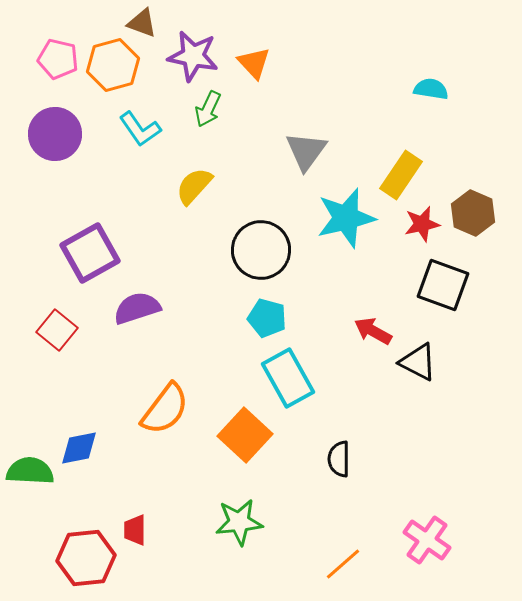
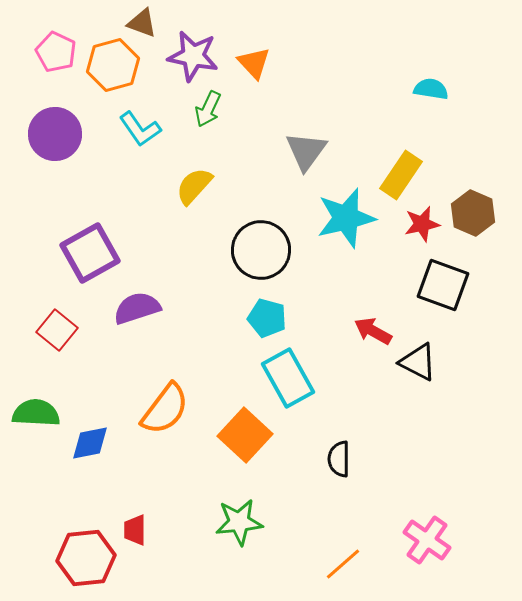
pink pentagon: moved 2 px left, 7 px up; rotated 12 degrees clockwise
blue diamond: moved 11 px right, 5 px up
green semicircle: moved 6 px right, 58 px up
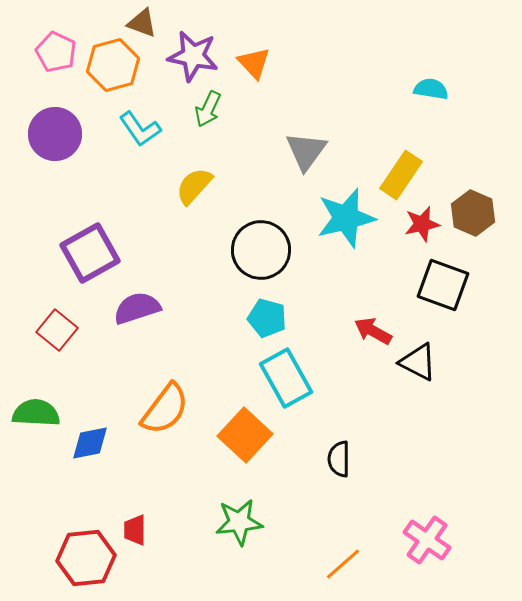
cyan rectangle: moved 2 px left
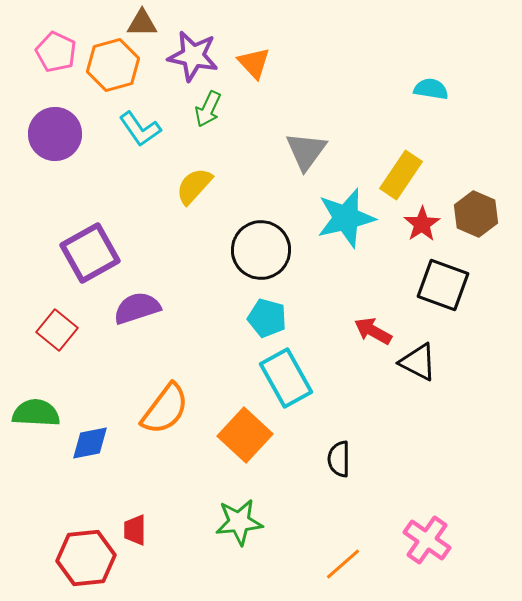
brown triangle: rotated 20 degrees counterclockwise
brown hexagon: moved 3 px right, 1 px down
red star: rotated 21 degrees counterclockwise
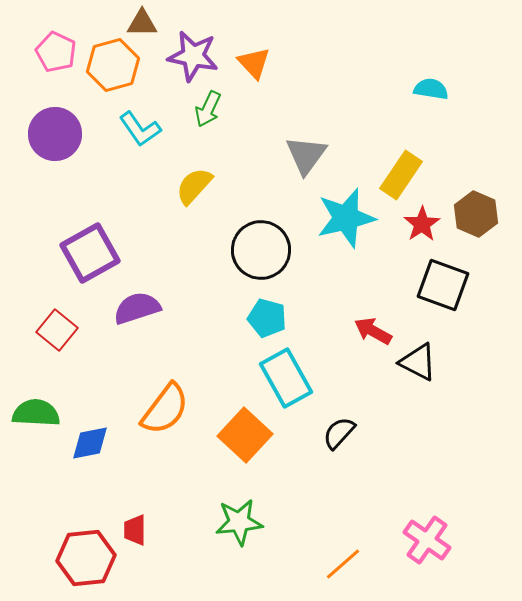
gray triangle: moved 4 px down
black semicircle: moved 26 px up; rotated 42 degrees clockwise
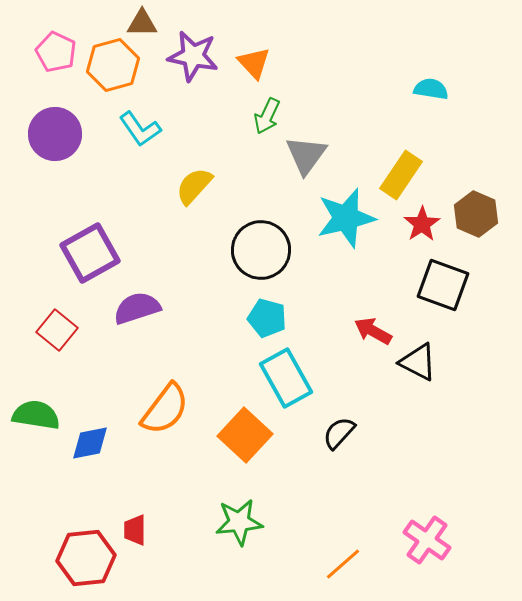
green arrow: moved 59 px right, 7 px down
green semicircle: moved 2 px down; rotated 6 degrees clockwise
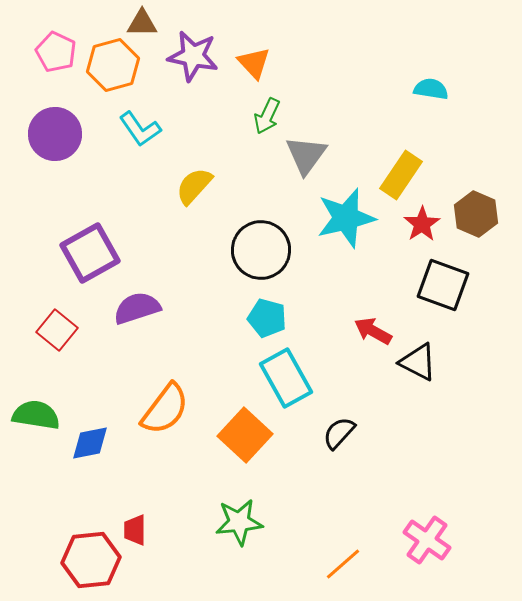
red hexagon: moved 5 px right, 2 px down
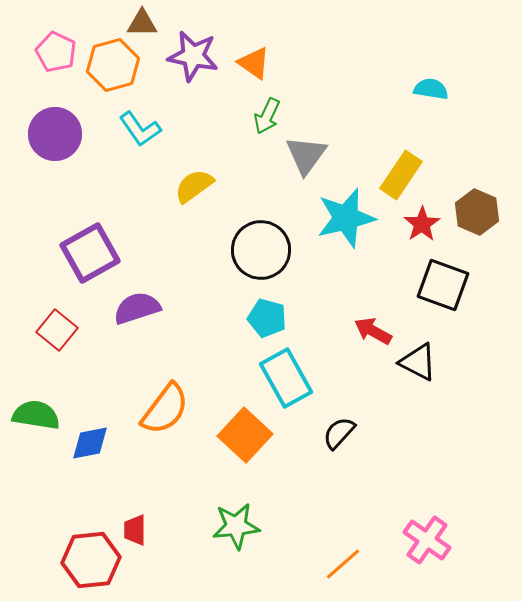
orange triangle: rotated 12 degrees counterclockwise
yellow semicircle: rotated 12 degrees clockwise
brown hexagon: moved 1 px right, 2 px up
green star: moved 3 px left, 4 px down
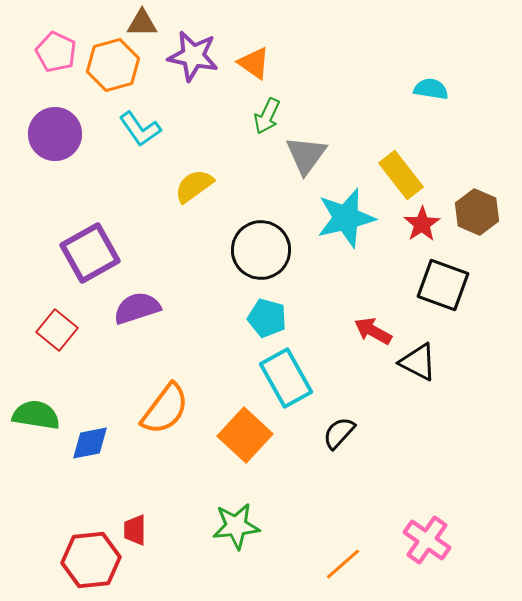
yellow rectangle: rotated 72 degrees counterclockwise
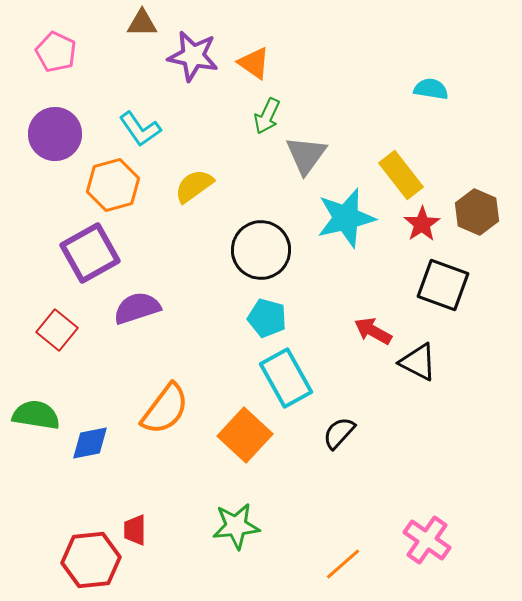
orange hexagon: moved 120 px down
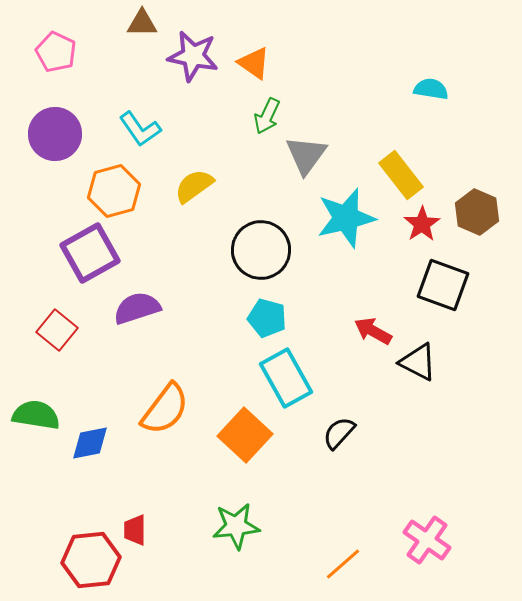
orange hexagon: moved 1 px right, 6 px down
